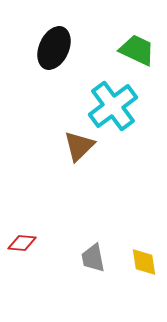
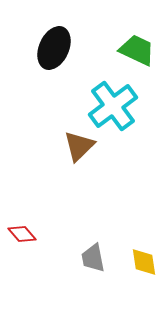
red diamond: moved 9 px up; rotated 44 degrees clockwise
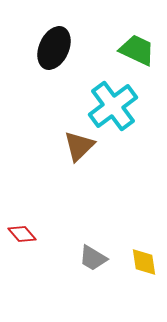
gray trapezoid: rotated 48 degrees counterclockwise
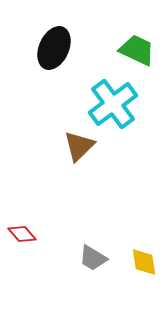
cyan cross: moved 2 px up
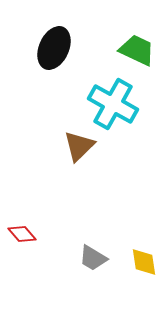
cyan cross: rotated 24 degrees counterclockwise
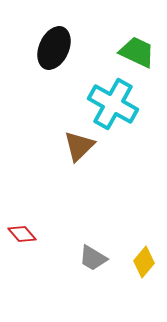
green trapezoid: moved 2 px down
yellow diamond: rotated 48 degrees clockwise
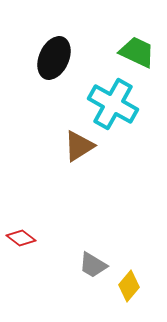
black ellipse: moved 10 px down
brown triangle: rotated 12 degrees clockwise
red diamond: moved 1 px left, 4 px down; rotated 12 degrees counterclockwise
gray trapezoid: moved 7 px down
yellow diamond: moved 15 px left, 24 px down
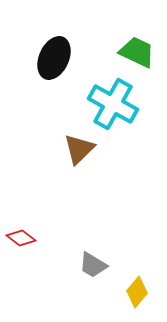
brown triangle: moved 3 px down; rotated 12 degrees counterclockwise
yellow diamond: moved 8 px right, 6 px down
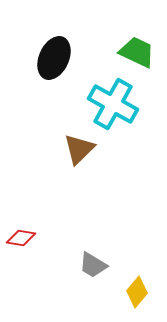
red diamond: rotated 28 degrees counterclockwise
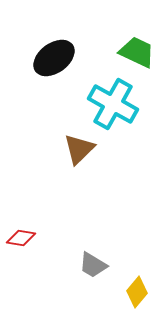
black ellipse: rotated 30 degrees clockwise
